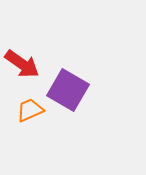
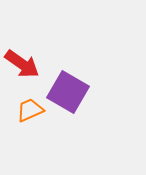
purple square: moved 2 px down
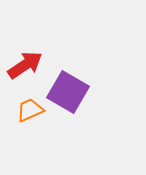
red arrow: moved 3 px right, 1 px down; rotated 69 degrees counterclockwise
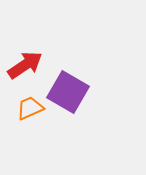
orange trapezoid: moved 2 px up
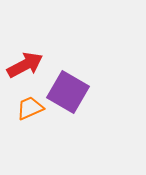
red arrow: rotated 6 degrees clockwise
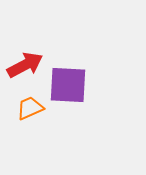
purple square: moved 7 px up; rotated 27 degrees counterclockwise
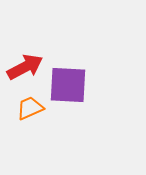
red arrow: moved 2 px down
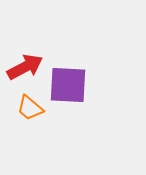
orange trapezoid: rotated 116 degrees counterclockwise
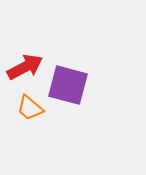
purple square: rotated 12 degrees clockwise
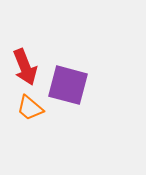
red arrow: rotated 96 degrees clockwise
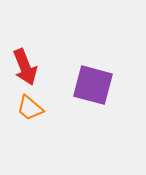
purple square: moved 25 px right
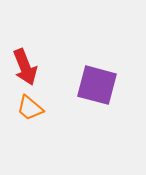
purple square: moved 4 px right
